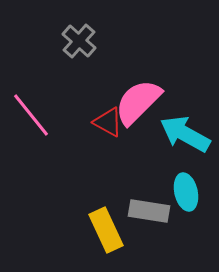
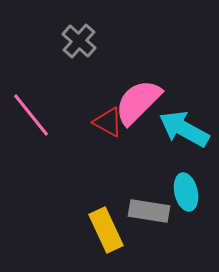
cyan arrow: moved 1 px left, 5 px up
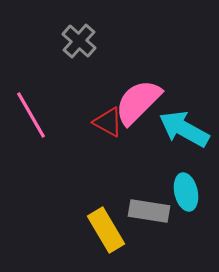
pink line: rotated 9 degrees clockwise
yellow rectangle: rotated 6 degrees counterclockwise
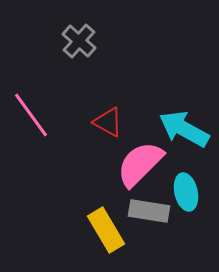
pink semicircle: moved 2 px right, 62 px down
pink line: rotated 6 degrees counterclockwise
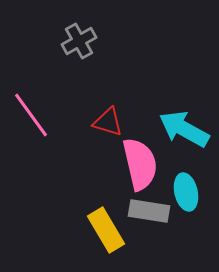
gray cross: rotated 20 degrees clockwise
red triangle: rotated 12 degrees counterclockwise
pink semicircle: rotated 122 degrees clockwise
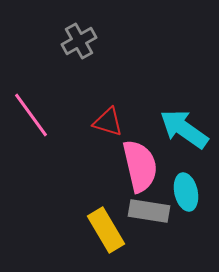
cyan arrow: rotated 6 degrees clockwise
pink semicircle: moved 2 px down
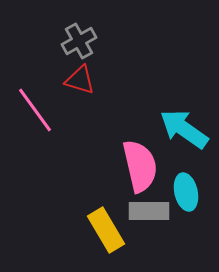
pink line: moved 4 px right, 5 px up
red triangle: moved 28 px left, 42 px up
gray rectangle: rotated 9 degrees counterclockwise
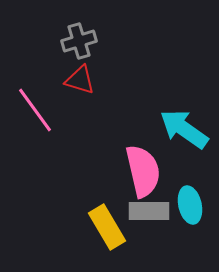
gray cross: rotated 12 degrees clockwise
pink semicircle: moved 3 px right, 5 px down
cyan ellipse: moved 4 px right, 13 px down
yellow rectangle: moved 1 px right, 3 px up
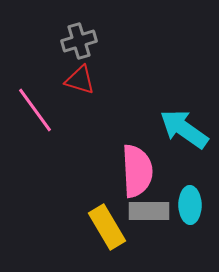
pink semicircle: moved 6 px left; rotated 10 degrees clockwise
cyan ellipse: rotated 12 degrees clockwise
